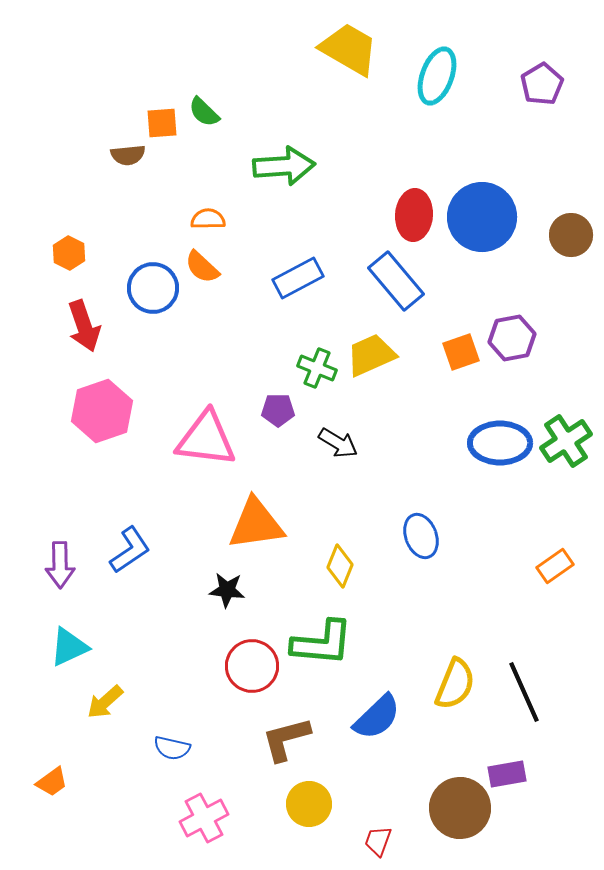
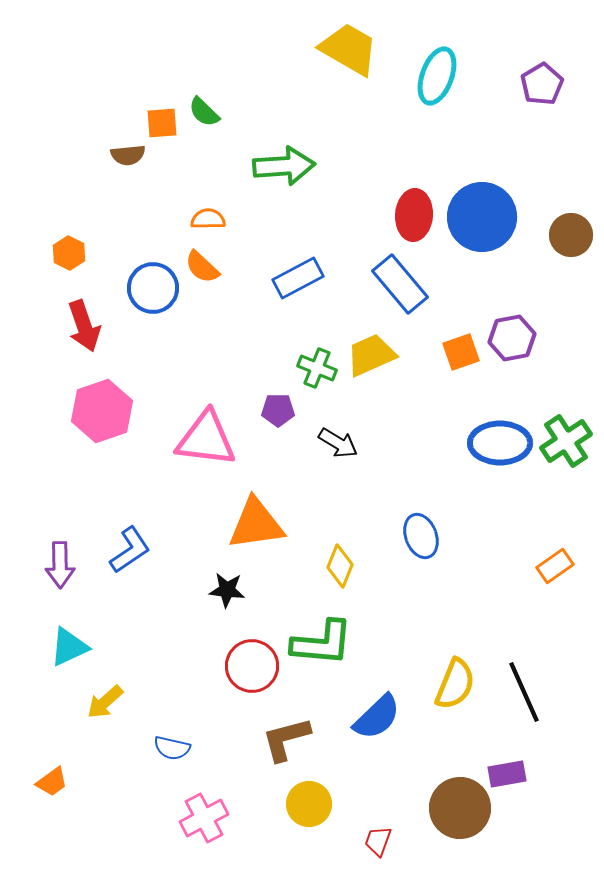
blue rectangle at (396, 281): moved 4 px right, 3 px down
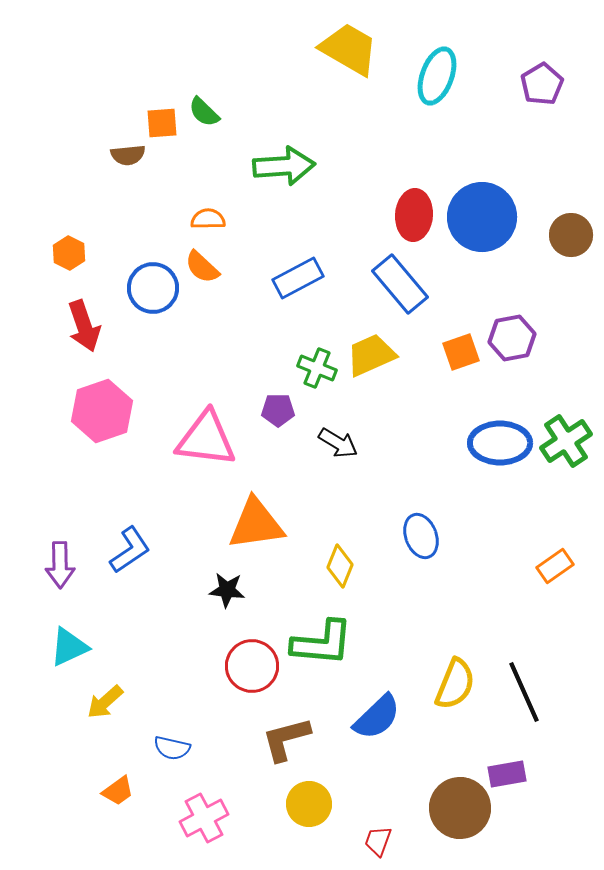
orange trapezoid at (52, 782): moved 66 px right, 9 px down
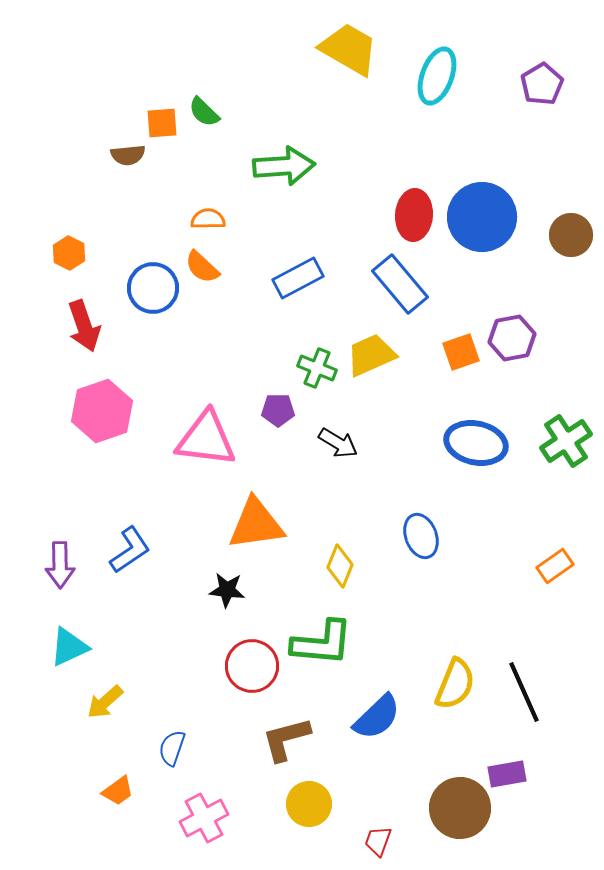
blue ellipse at (500, 443): moved 24 px left; rotated 12 degrees clockwise
blue semicircle at (172, 748): rotated 96 degrees clockwise
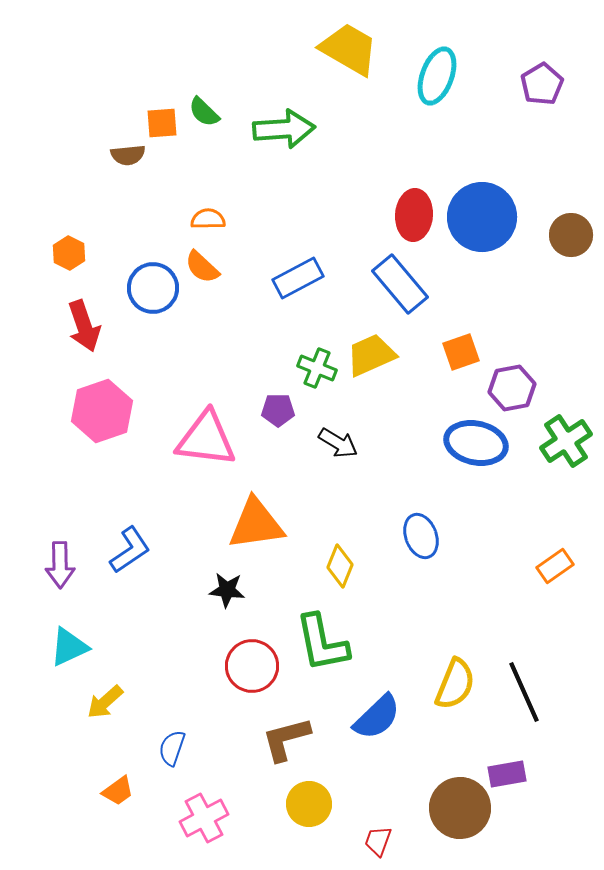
green arrow at (284, 166): moved 37 px up
purple hexagon at (512, 338): moved 50 px down
green L-shape at (322, 643): rotated 74 degrees clockwise
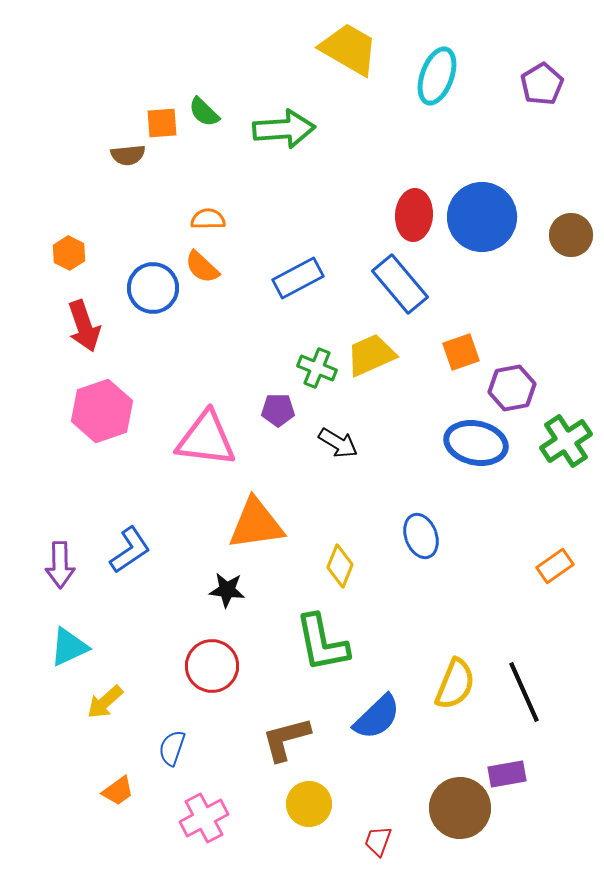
red circle at (252, 666): moved 40 px left
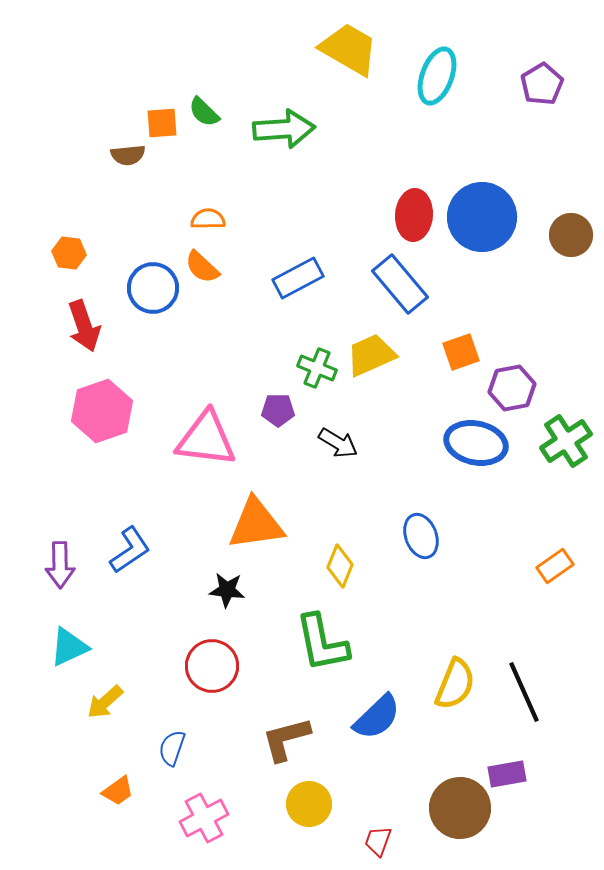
orange hexagon at (69, 253): rotated 20 degrees counterclockwise
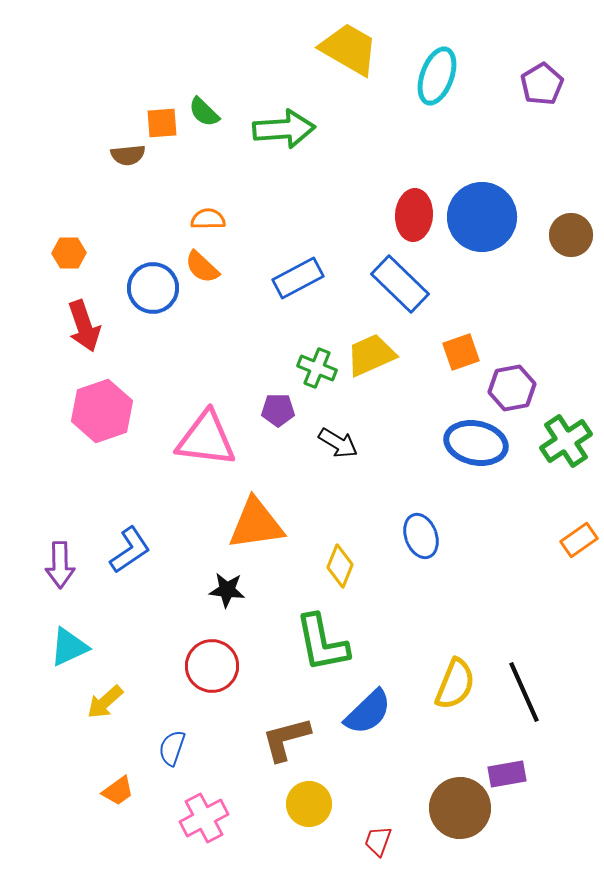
orange hexagon at (69, 253): rotated 8 degrees counterclockwise
blue rectangle at (400, 284): rotated 6 degrees counterclockwise
orange rectangle at (555, 566): moved 24 px right, 26 px up
blue semicircle at (377, 717): moved 9 px left, 5 px up
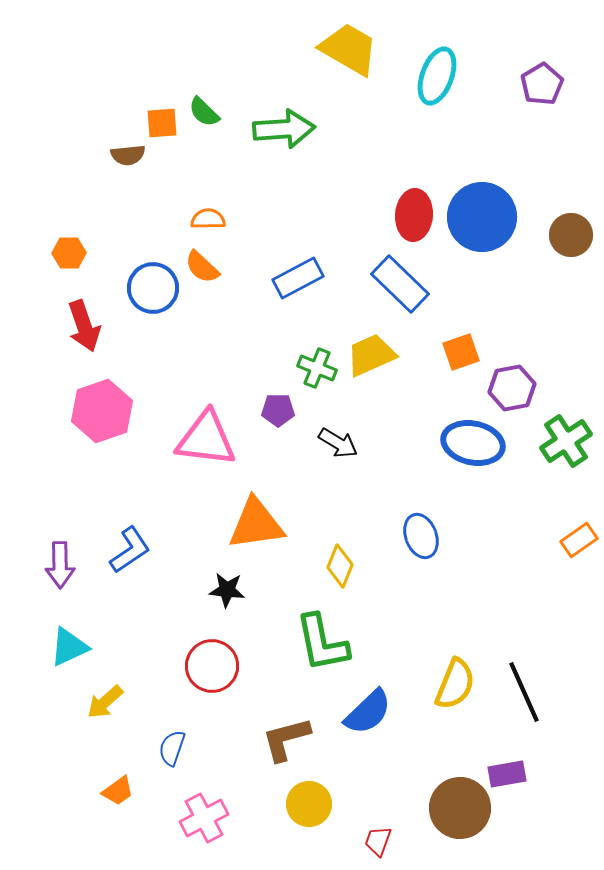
blue ellipse at (476, 443): moved 3 px left
